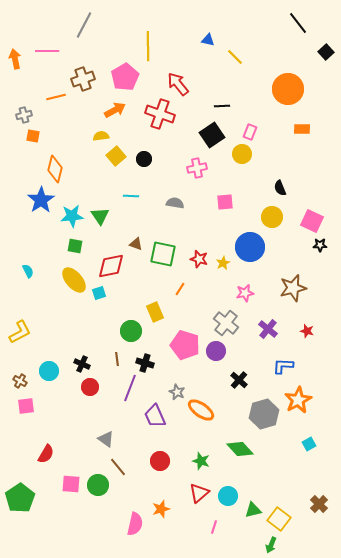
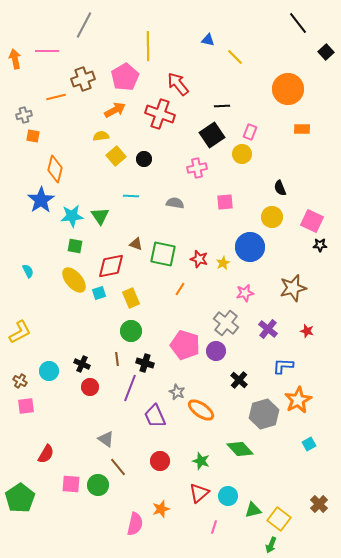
yellow rectangle at (155, 312): moved 24 px left, 14 px up
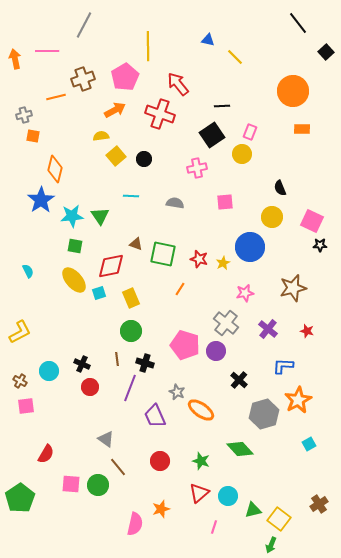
orange circle at (288, 89): moved 5 px right, 2 px down
brown cross at (319, 504): rotated 12 degrees clockwise
